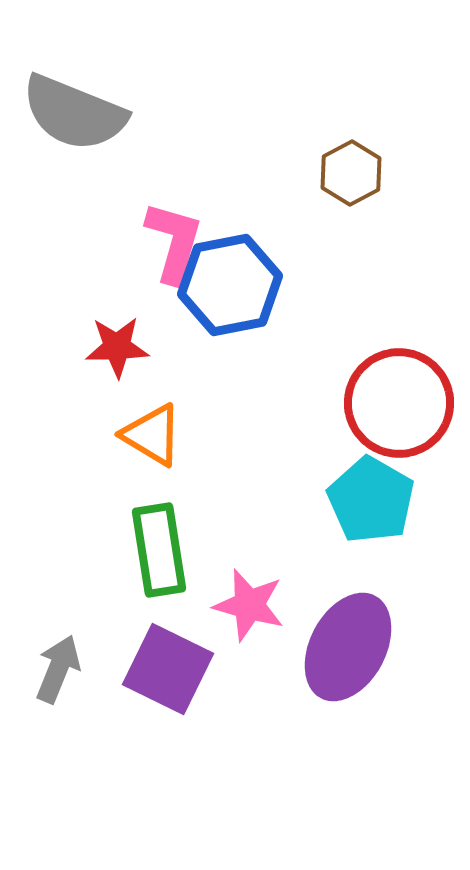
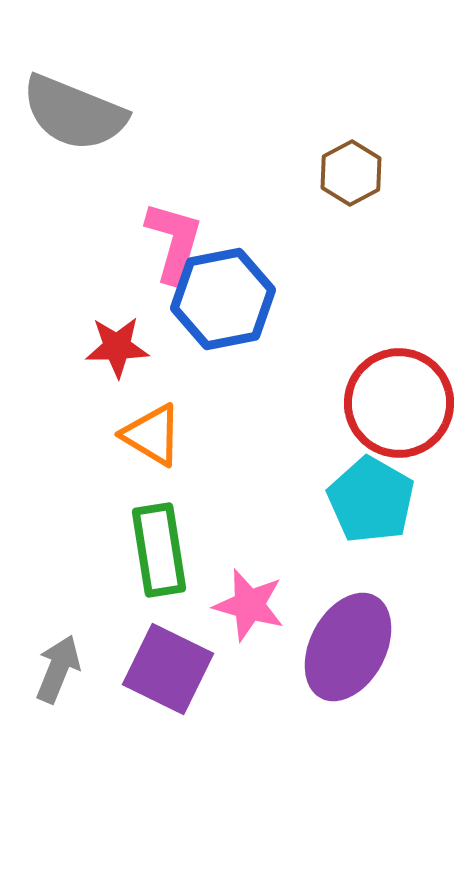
blue hexagon: moved 7 px left, 14 px down
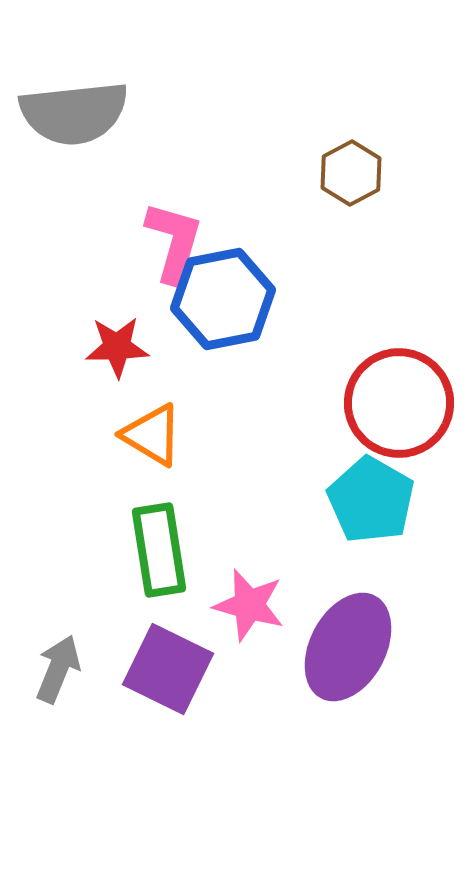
gray semicircle: rotated 28 degrees counterclockwise
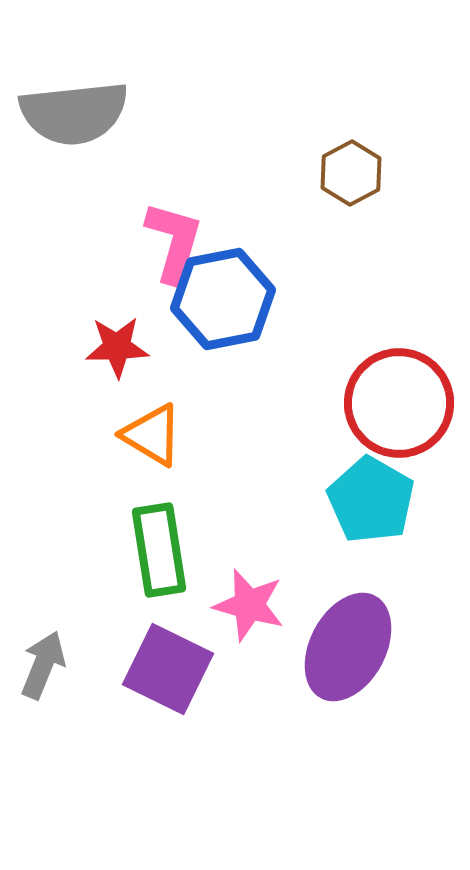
gray arrow: moved 15 px left, 4 px up
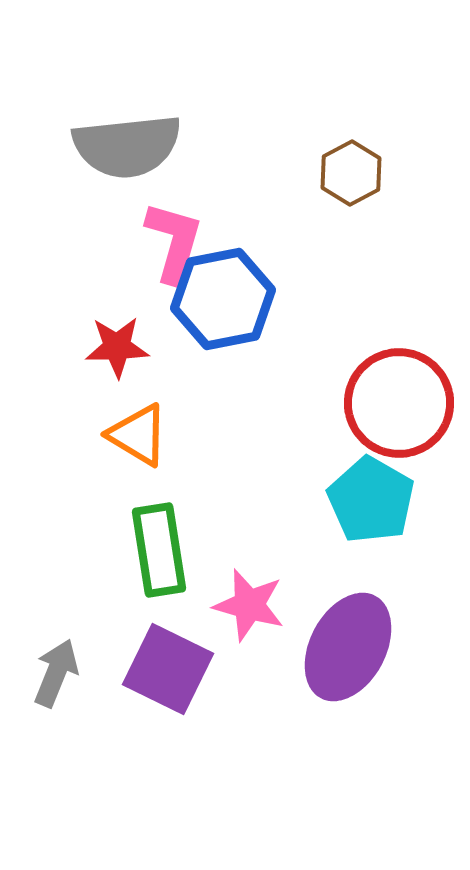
gray semicircle: moved 53 px right, 33 px down
orange triangle: moved 14 px left
gray arrow: moved 13 px right, 8 px down
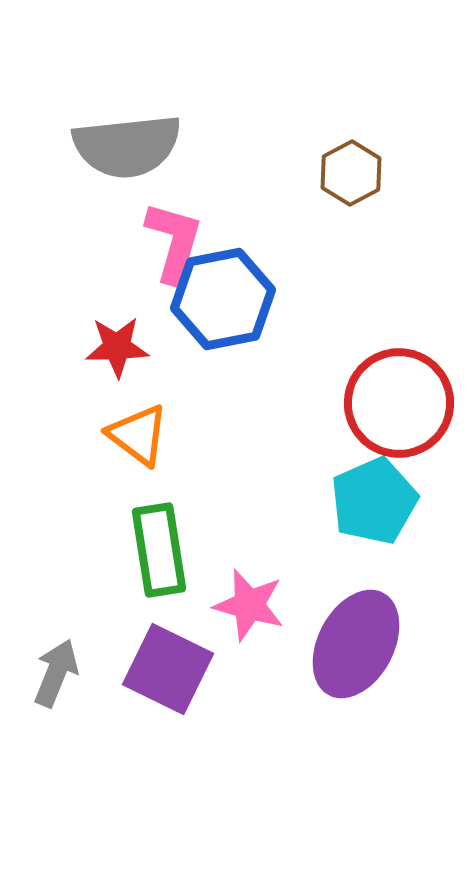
orange triangle: rotated 6 degrees clockwise
cyan pentagon: moved 3 px right, 1 px down; rotated 18 degrees clockwise
purple ellipse: moved 8 px right, 3 px up
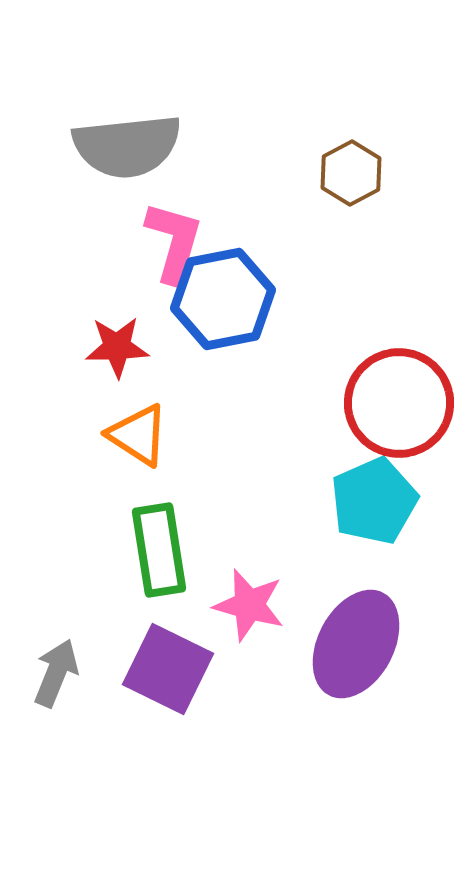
orange triangle: rotated 4 degrees counterclockwise
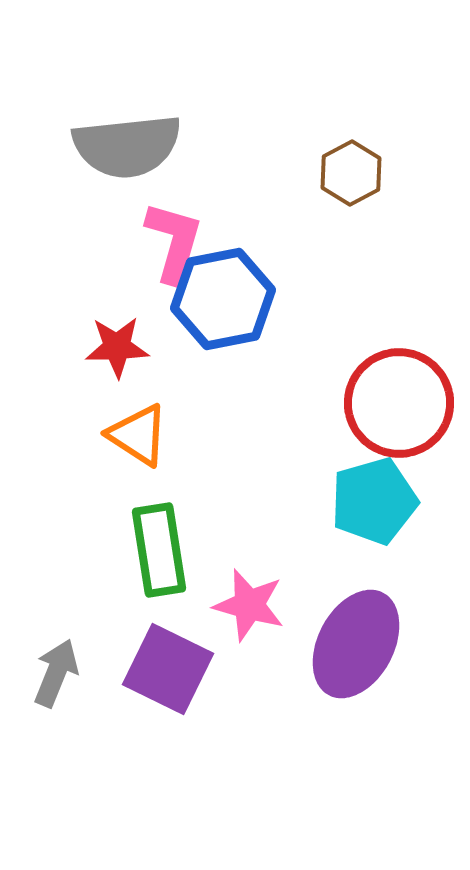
cyan pentagon: rotated 8 degrees clockwise
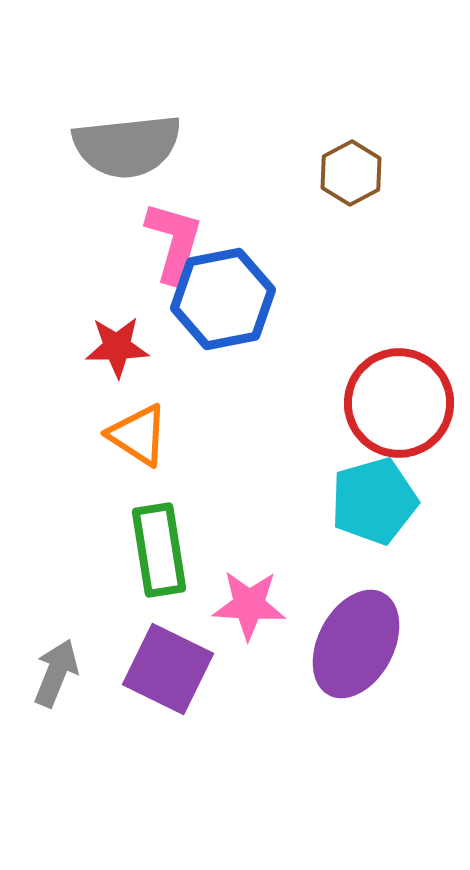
pink star: rotated 12 degrees counterclockwise
